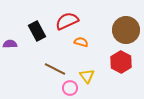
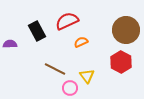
orange semicircle: rotated 40 degrees counterclockwise
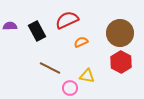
red semicircle: moved 1 px up
brown circle: moved 6 px left, 3 px down
purple semicircle: moved 18 px up
brown line: moved 5 px left, 1 px up
yellow triangle: rotated 42 degrees counterclockwise
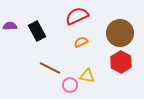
red semicircle: moved 10 px right, 4 px up
pink circle: moved 3 px up
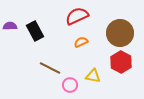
black rectangle: moved 2 px left
yellow triangle: moved 6 px right
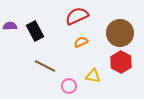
brown line: moved 5 px left, 2 px up
pink circle: moved 1 px left, 1 px down
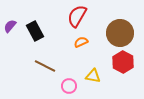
red semicircle: rotated 35 degrees counterclockwise
purple semicircle: rotated 48 degrees counterclockwise
red hexagon: moved 2 px right
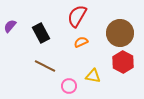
black rectangle: moved 6 px right, 2 px down
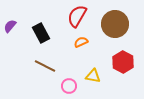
brown circle: moved 5 px left, 9 px up
